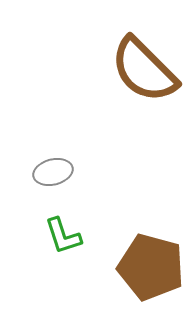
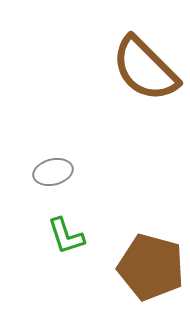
brown semicircle: moved 1 px right, 1 px up
green L-shape: moved 3 px right
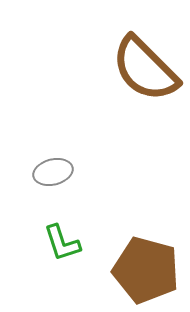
green L-shape: moved 4 px left, 7 px down
brown pentagon: moved 5 px left, 3 px down
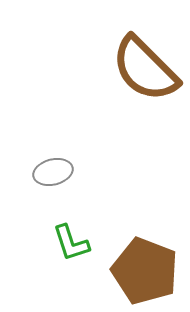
green L-shape: moved 9 px right
brown pentagon: moved 1 px left, 1 px down; rotated 6 degrees clockwise
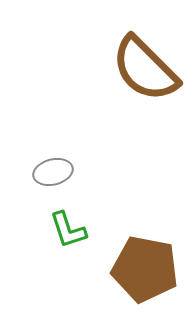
green L-shape: moved 3 px left, 13 px up
brown pentagon: moved 2 px up; rotated 10 degrees counterclockwise
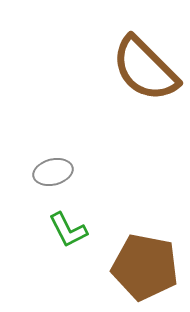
green L-shape: rotated 9 degrees counterclockwise
brown pentagon: moved 2 px up
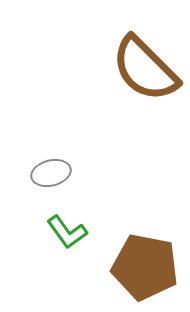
gray ellipse: moved 2 px left, 1 px down
green L-shape: moved 1 px left, 2 px down; rotated 9 degrees counterclockwise
